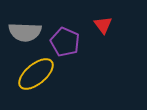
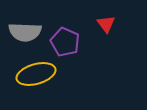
red triangle: moved 3 px right, 1 px up
yellow ellipse: rotated 24 degrees clockwise
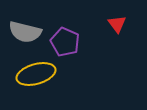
red triangle: moved 11 px right
gray semicircle: rotated 12 degrees clockwise
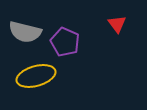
yellow ellipse: moved 2 px down
